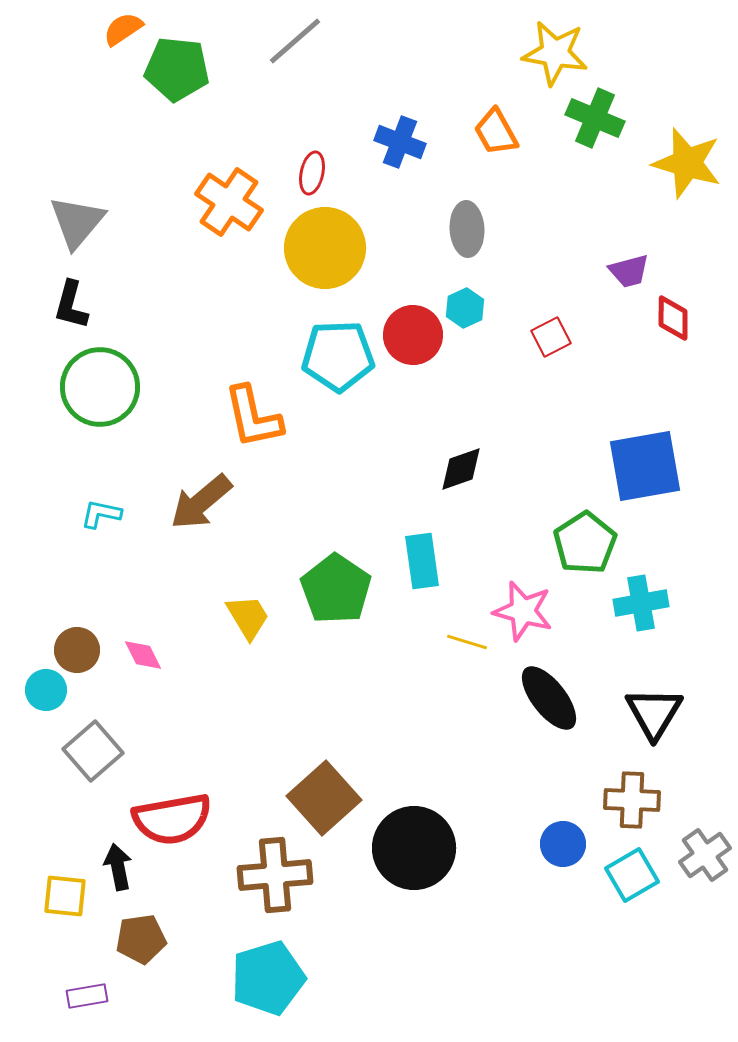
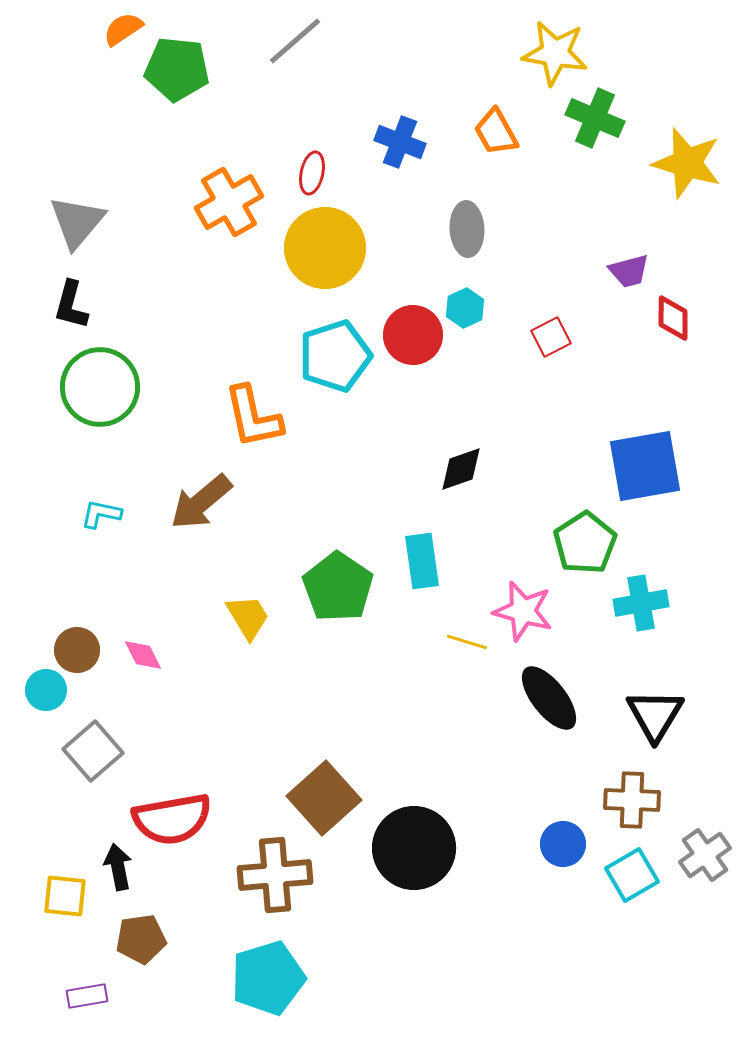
orange cross at (229, 202): rotated 26 degrees clockwise
cyan pentagon at (338, 356): moved 3 px left; rotated 16 degrees counterclockwise
green pentagon at (336, 589): moved 2 px right, 2 px up
black triangle at (654, 713): moved 1 px right, 2 px down
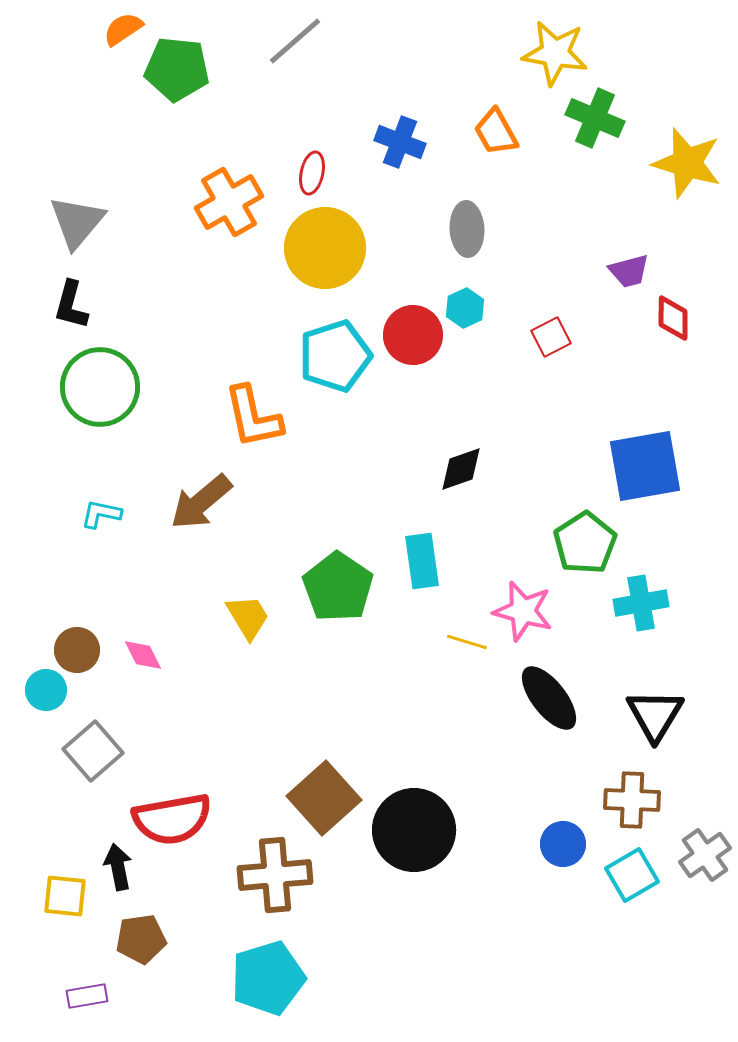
black circle at (414, 848): moved 18 px up
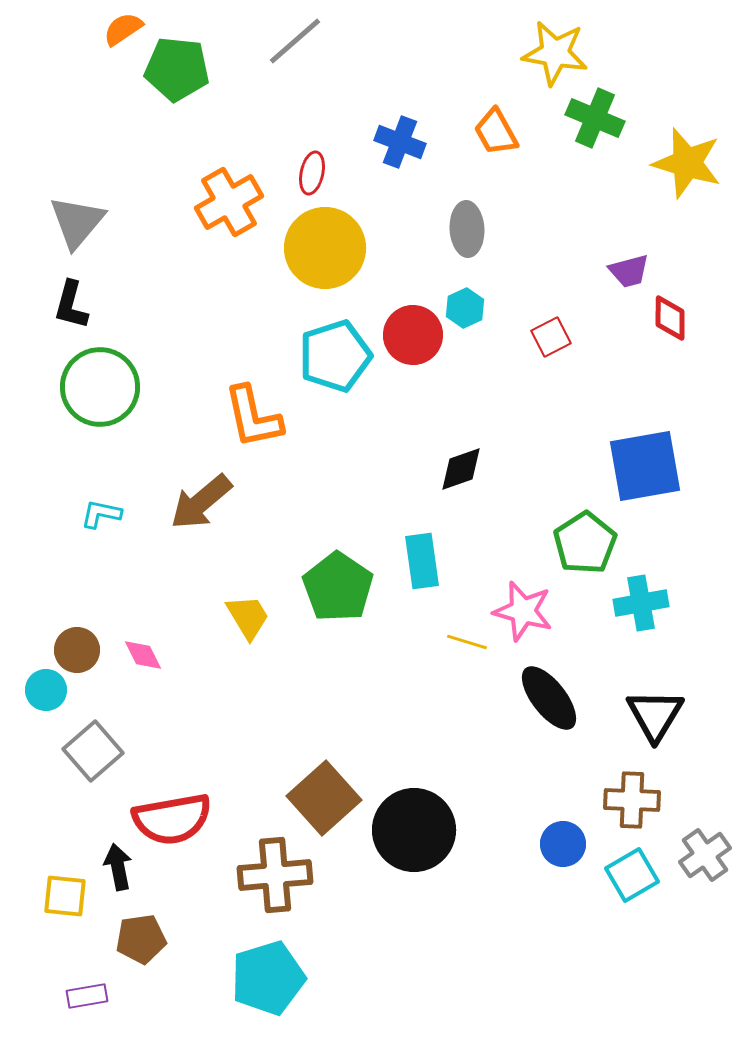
red diamond at (673, 318): moved 3 px left
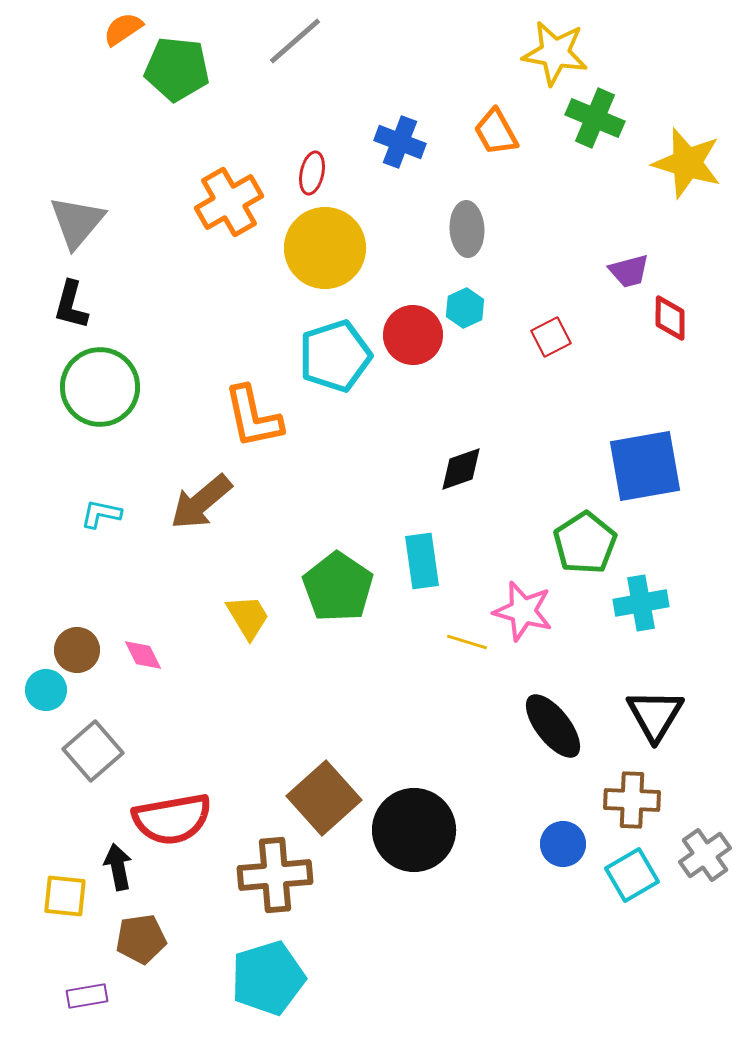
black ellipse at (549, 698): moved 4 px right, 28 px down
